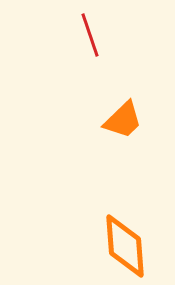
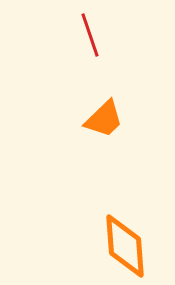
orange trapezoid: moved 19 px left, 1 px up
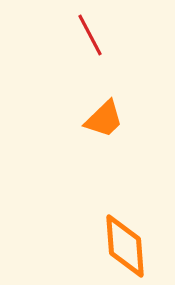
red line: rotated 9 degrees counterclockwise
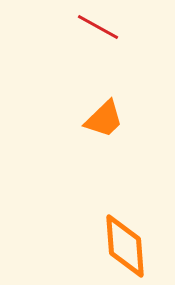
red line: moved 8 px right, 8 px up; rotated 33 degrees counterclockwise
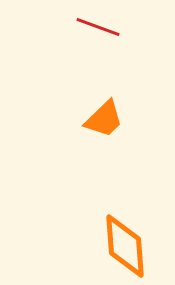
red line: rotated 9 degrees counterclockwise
